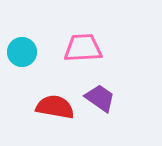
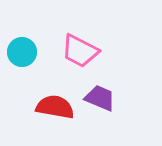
pink trapezoid: moved 3 px left, 3 px down; rotated 150 degrees counterclockwise
purple trapezoid: rotated 12 degrees counterclockwise
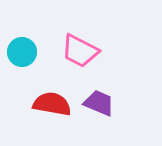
purple trapezoid: moved 1 px left, 5 px down
red semicircle: moved 3 px left, 3 px up
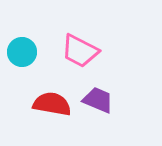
purple trapezoid: moved 1 px left, 3 px up
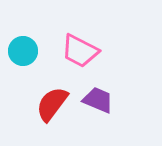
cyan circle: moved 1 px right, 1 px up
red semicircle: rotated 63 degrees counterclockwise
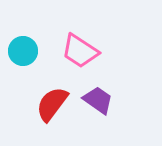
pink trapezoid: rotated 6 degrees clockwise
purple trapezoid: rotated 12 degrees clockwise
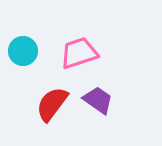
pink trapezoid: moved 1 px left, 2 px down; rotated 129 degrees clockwise
